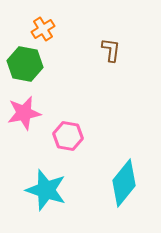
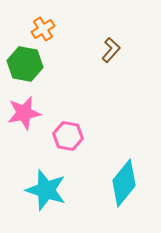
brown L-shape: rotated 35 degrees clockwise
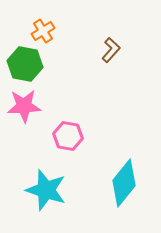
orange cross: moved 2 px down
pink star: moved 7 px up; rotated 8 degrees clockwise
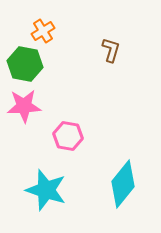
brown L-shape: rotated 25 degrees counterclockwise
cyan diamond: moved 1 px left, 1 px down
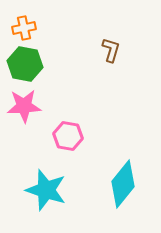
orange cross: moved 19 px left, 3 px up; rotated 20 degrees clockwise
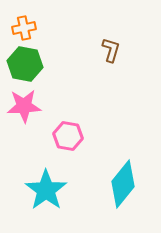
cyan star: rotated 18 degrees clockwise
